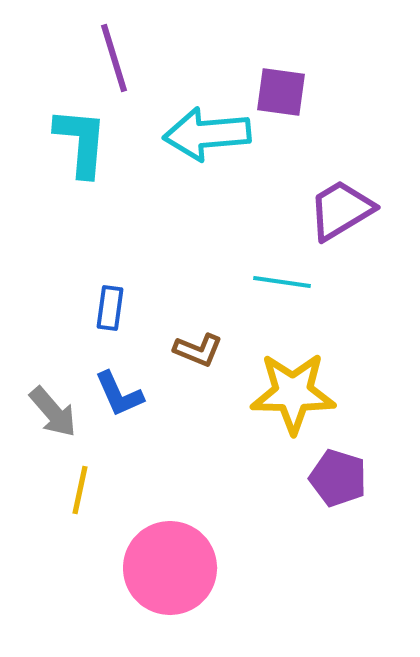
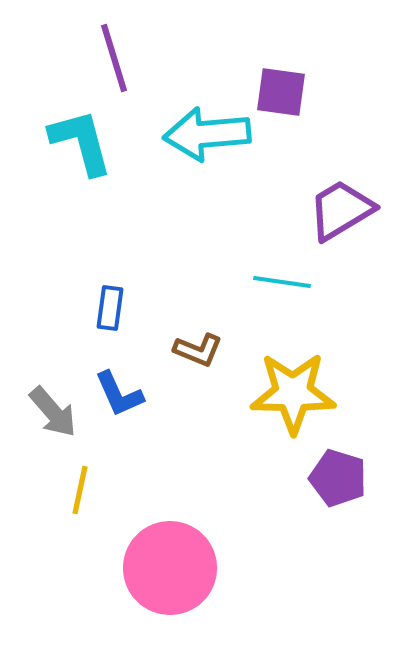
cyan L-shape: rotated 20 degrees counterclockwise
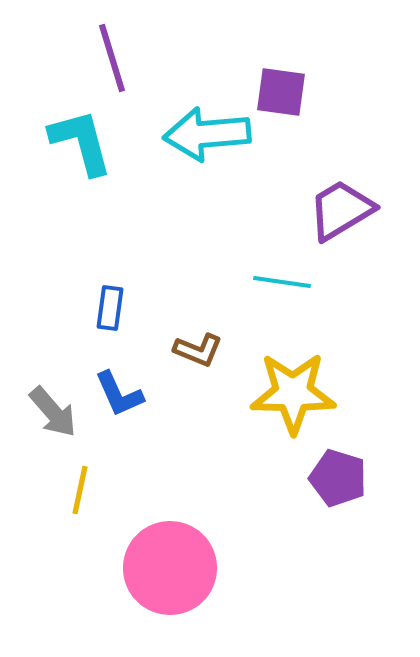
purple line: moved 2 px left
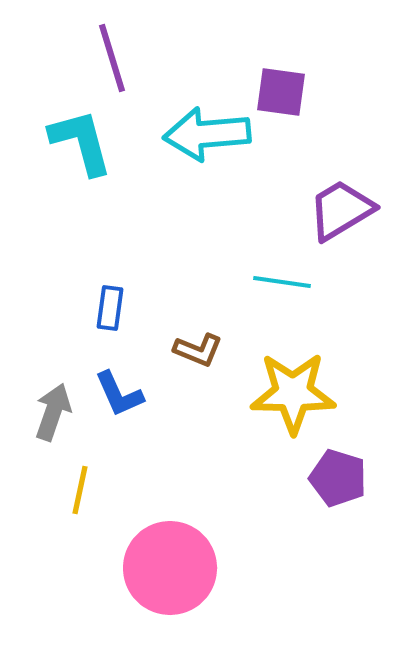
gray arrow: rotated 120 degrees counterclockwise
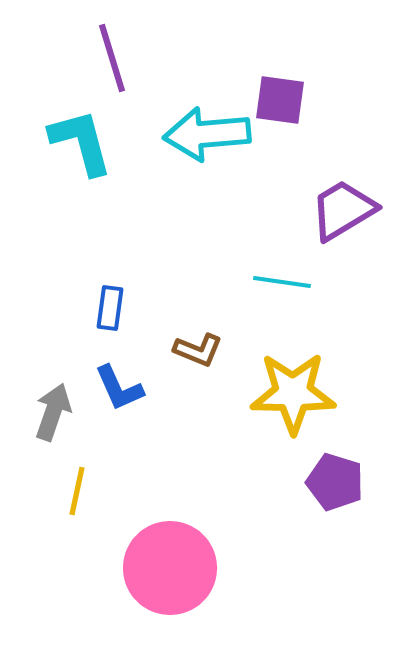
purple square: moved 1 px left, 8 px down
purple trapezoid: moved 2 px right
blue L-shape: moved 6 px up
purple pentagon: moved 3 px left, 4 px down
yellow line: moved 3 px left, 1 px down
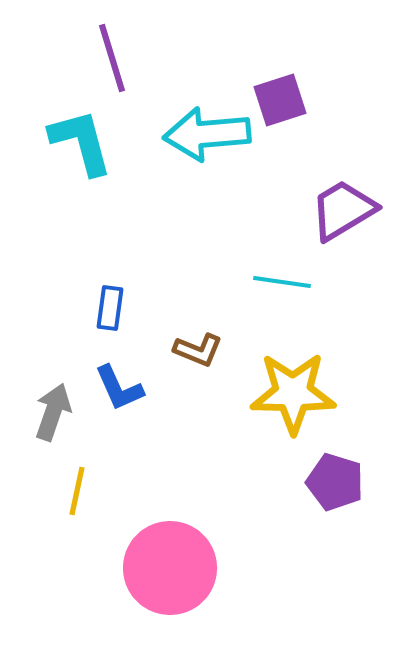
purple square: rotated 26 degrees counterclockwise
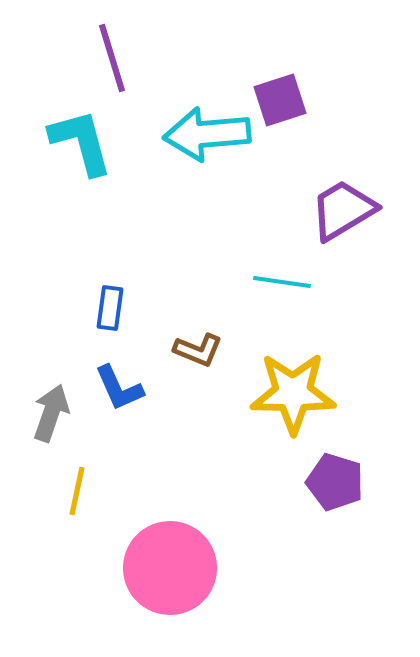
gray arrow: moved 2 px left, 1 px down
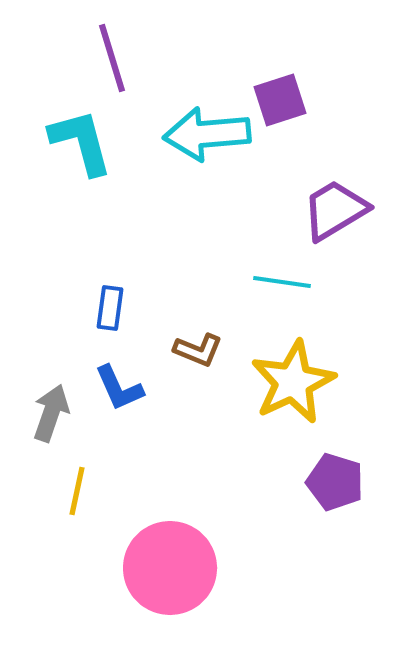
purple trapezoid: moved 8 px left
yellow star: moved 11 px up; rotated 26 degrees counterclockwise
